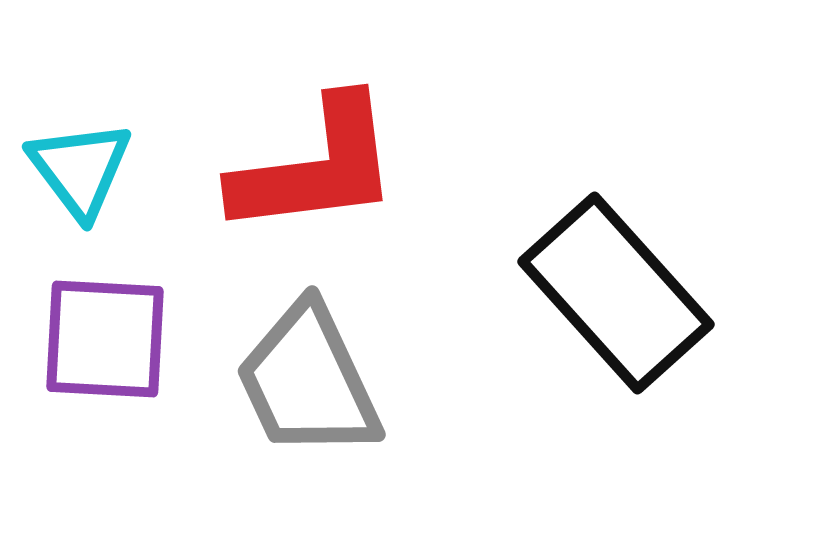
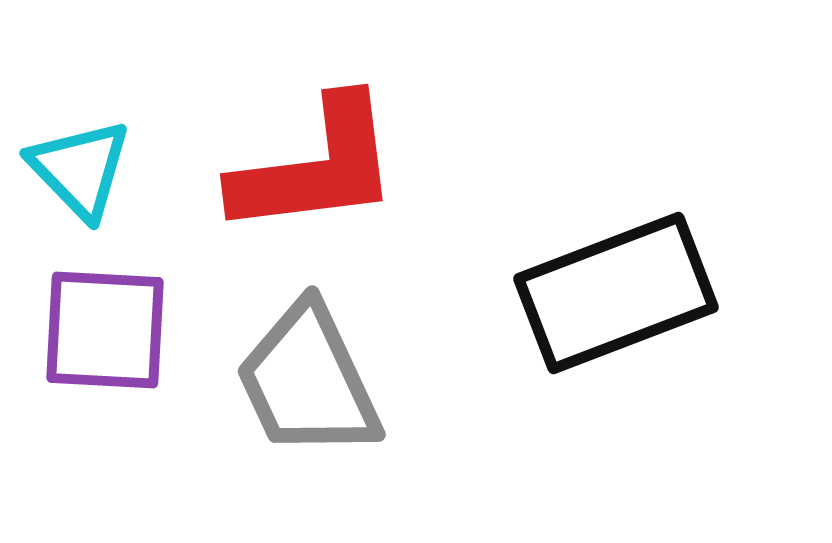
cyan triangle: rotated 7 degrees counterclockwise
black rectangle: rotated 69 degrees counterclockwise
purple square: moved 9 px up
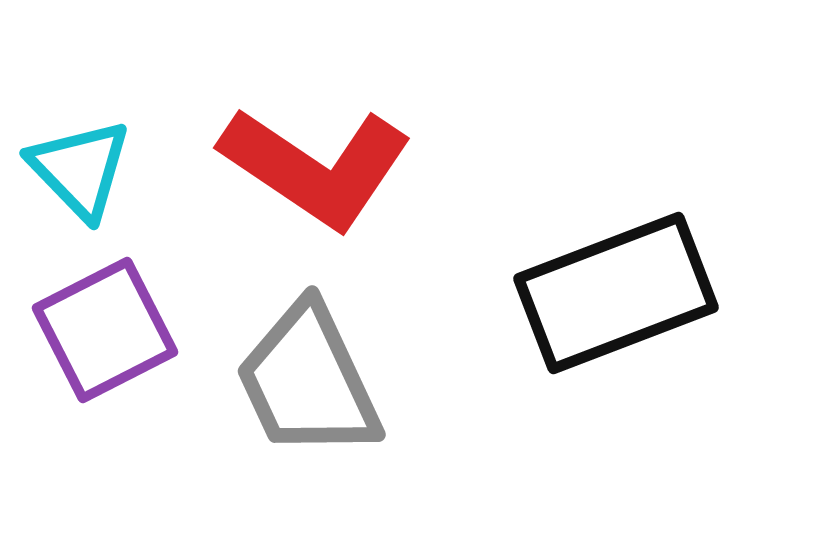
red L-shape: rotated 41 degrees clockwise
purple square: rotated 30 degrees counterclockwise
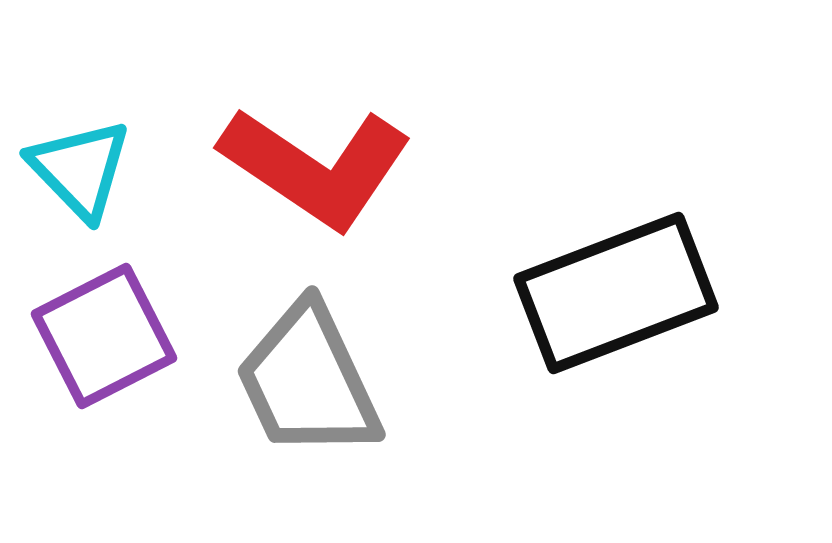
purple square: moved 1 px left, 6 px down
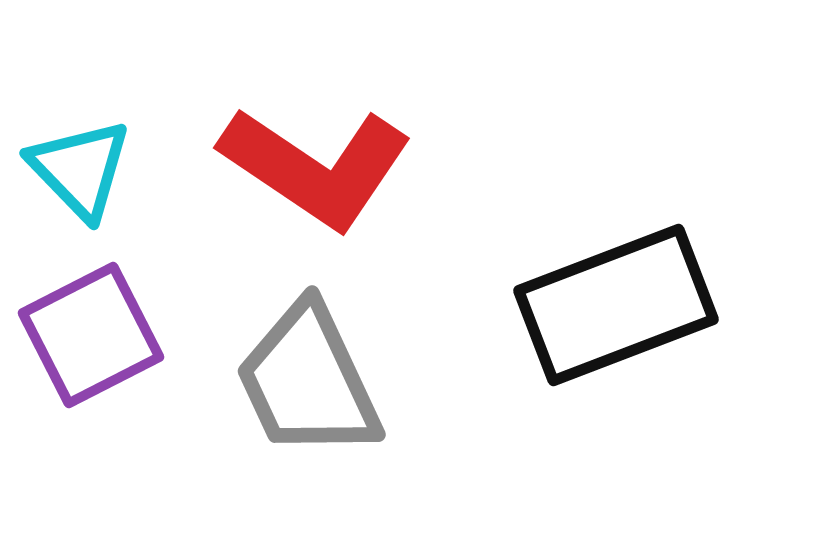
black rectangle: moved 12 px down
purple square: moved 13 px left, 1 px up
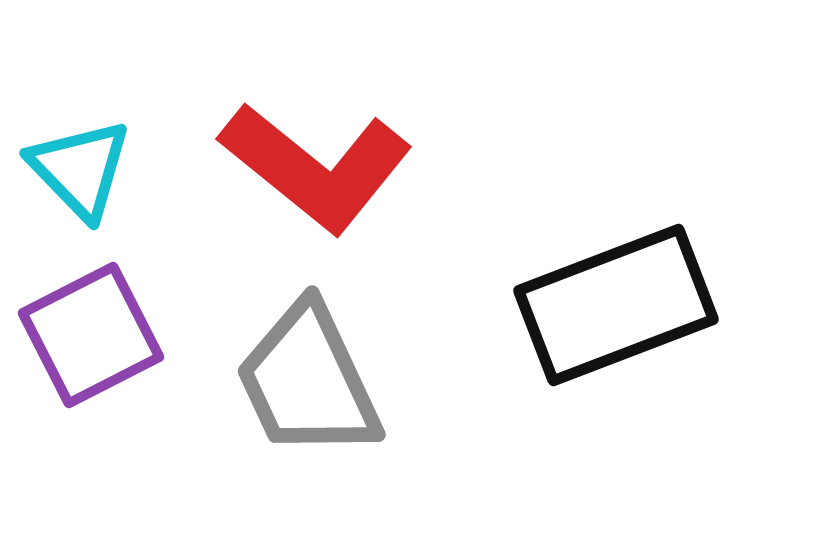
red L-shape: rotated 5 degrees clockwise
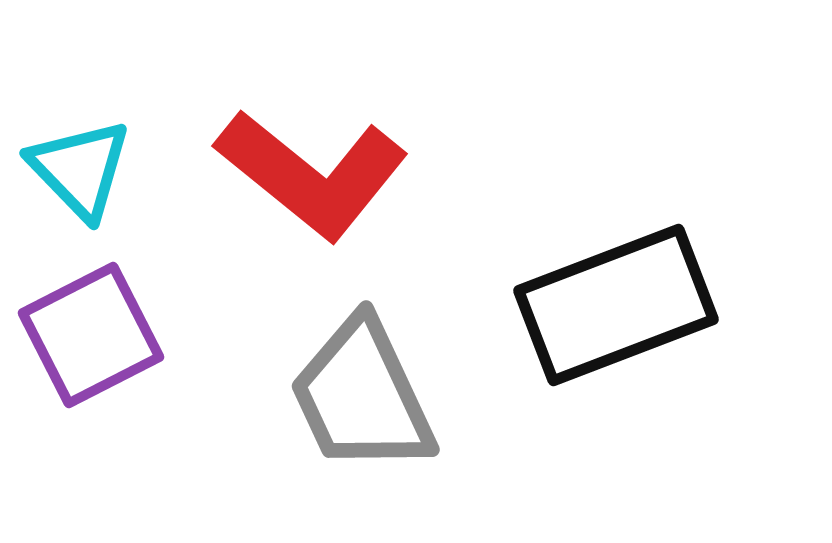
red L-shape: moved 4 px left, 7 px down
gray trapezoid: moved 54 px right, 15 px down
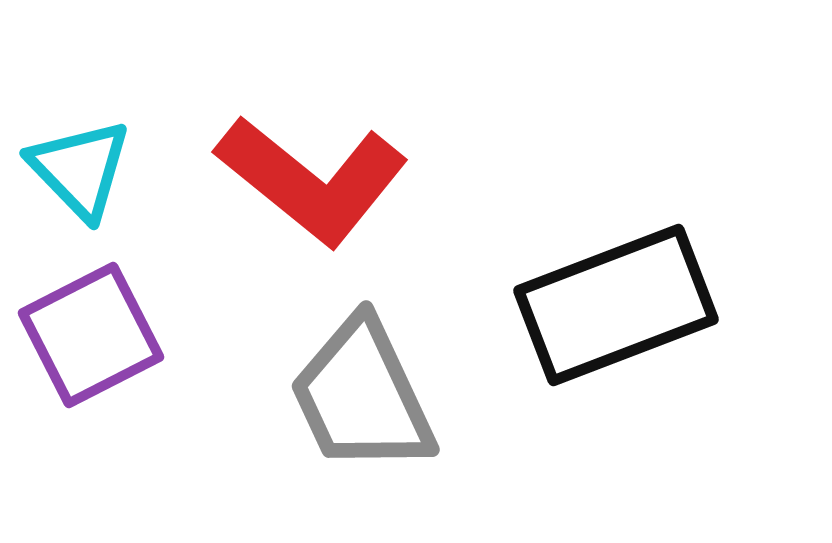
red L-shape: moved 6 px down
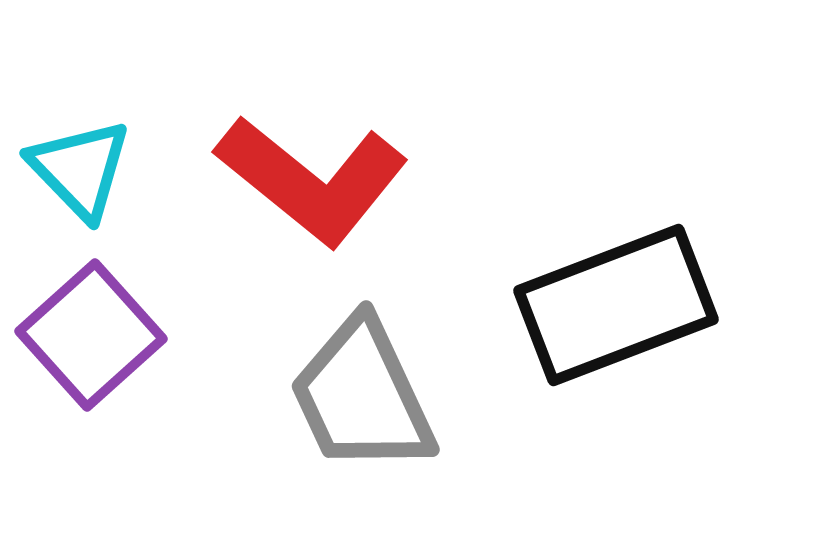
purple square: rotated 15 degrees counterclockwise
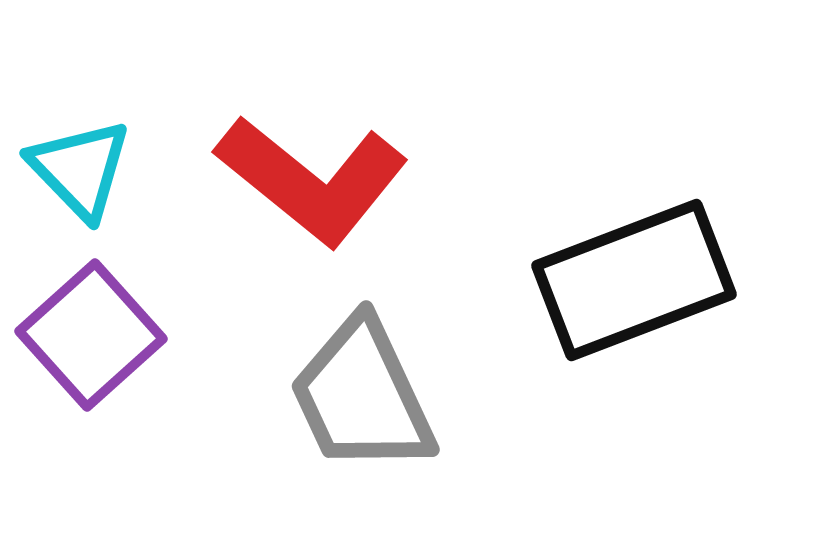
black rectangle: moved 18 px right, 25 px up
